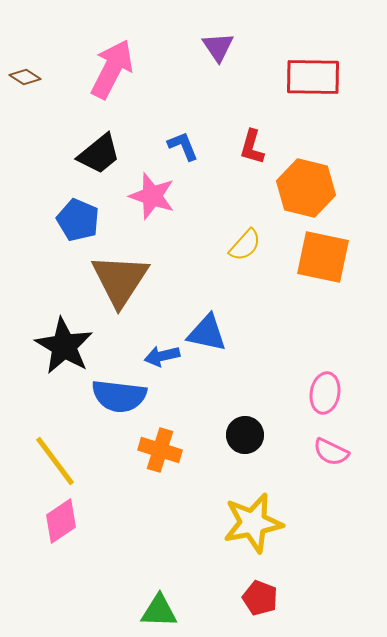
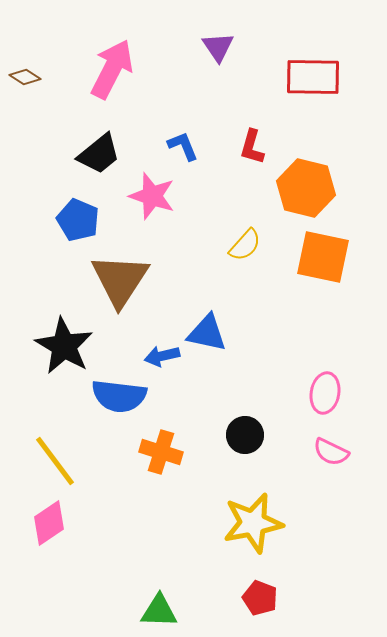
orange cross: moved 1 px right, 2 px down
pink diamond: moved 12 px left, 2 px down
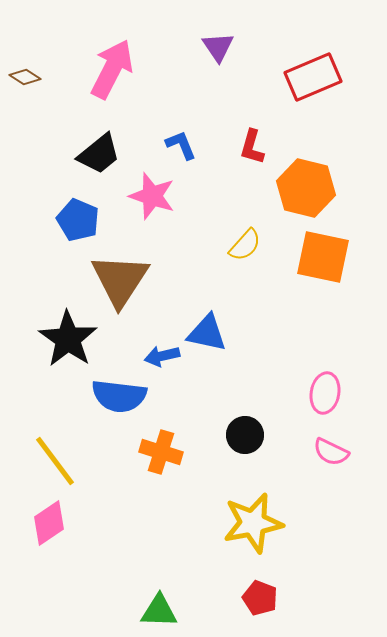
red rectangle: rotated 24 degrees counterclockwise
blue L-shape: moved 2 px left, 1 px up
black star: moved 4 px right, 7 px up; rotated 4 degrees clockwise
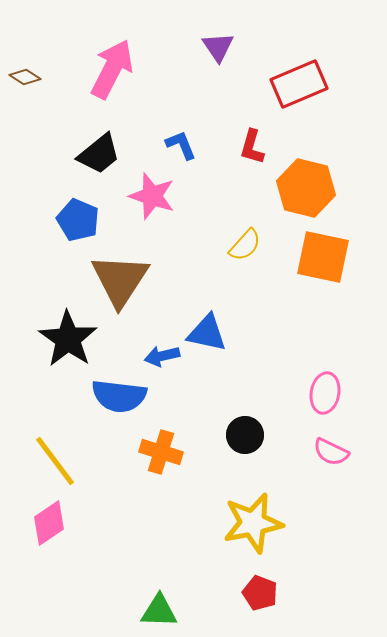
red rectangle: moved 14 px left, 7 px down
red pentagon: moved 5 px up
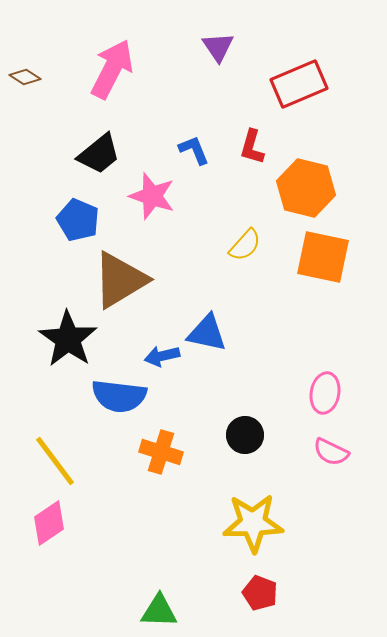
blue L-shape: moved 13 px right, 5 px down
brown triangle: rotated 26 degrees clockwise
yellow star: rotated 10 degrees clockwise
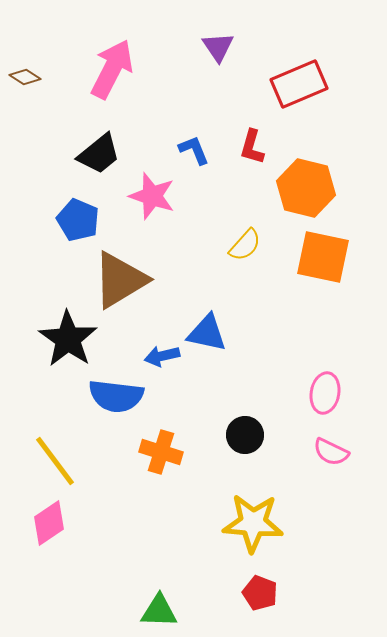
blue semicircle: moved 3 px left
yellow star: rotated 6 degrees clockwise
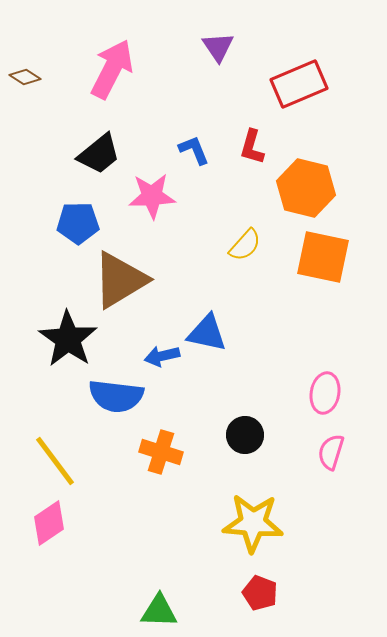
pink star: rotated 21 degrees counterclockwise
blue pentagon: moved 3 px down; rotated 24 degrees counterclockwise
pink semicircle: rotated 81 degrees clockwise
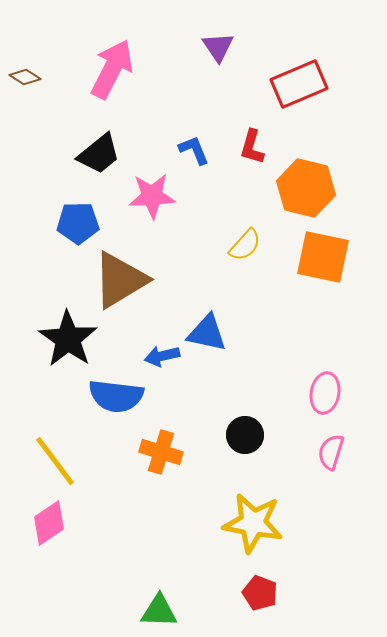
yellow star: rotated 6 degrees clockwise
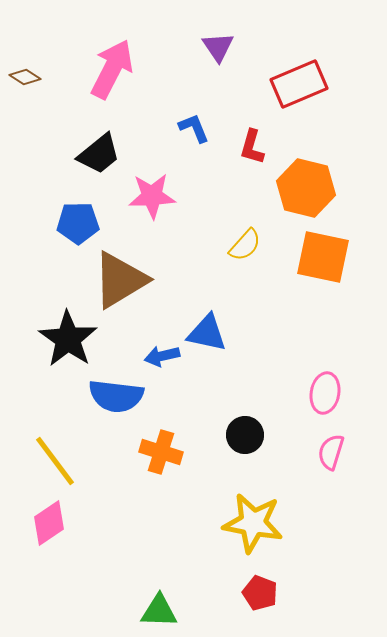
blue L-shape: moved 22 px up
